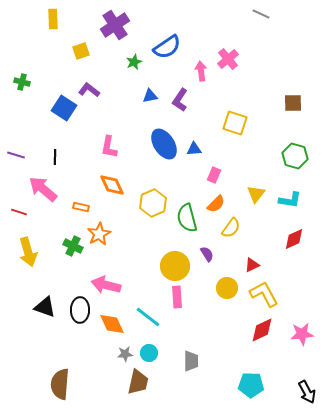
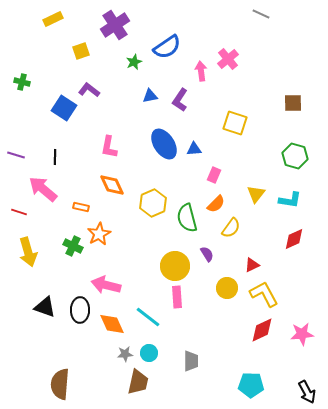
yellow rectangle at (53, 19): rotated 66 degrees clockwise
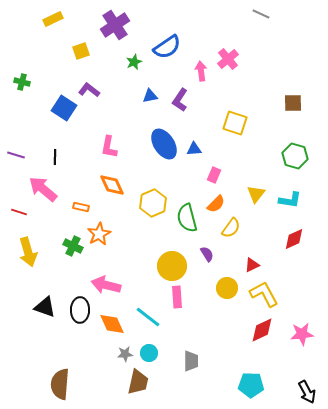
yellow circle at (175, 266): moved 3 px left
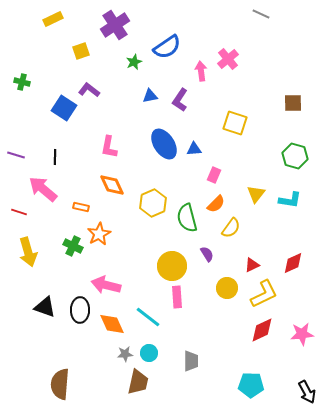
red diamond at (294, 239): moved 1 px left, 24 px down
yellow L-shape at (264, 294): rotated 92 degrees clockwise
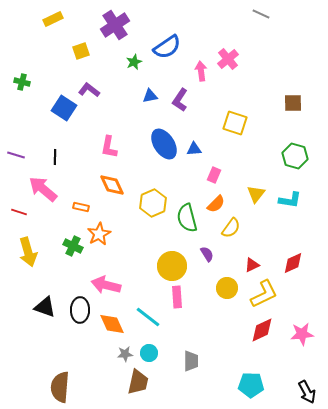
brown semicircle at (60, 384): moved 3 px down
